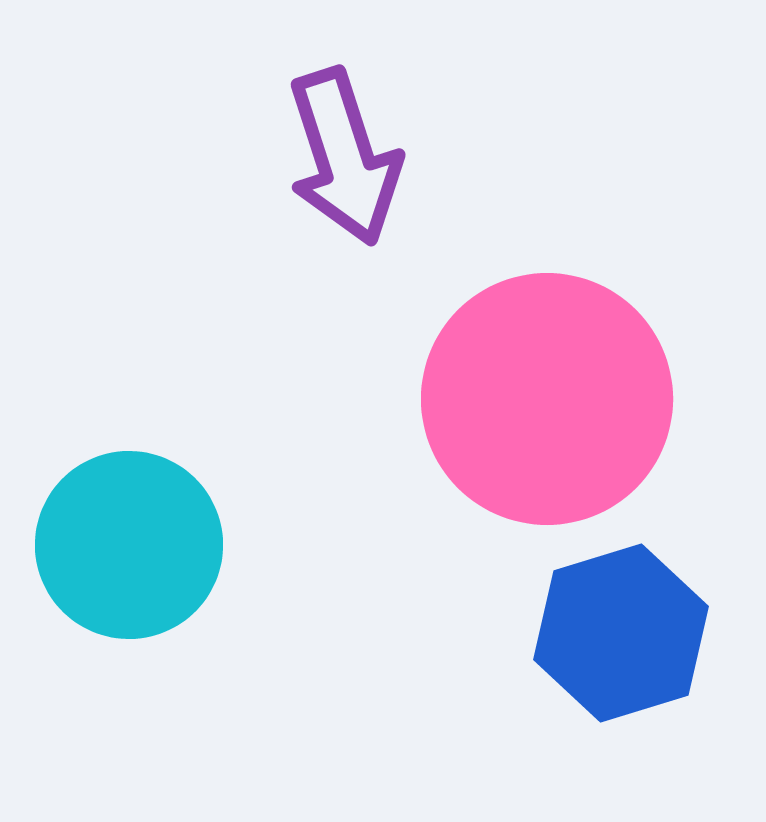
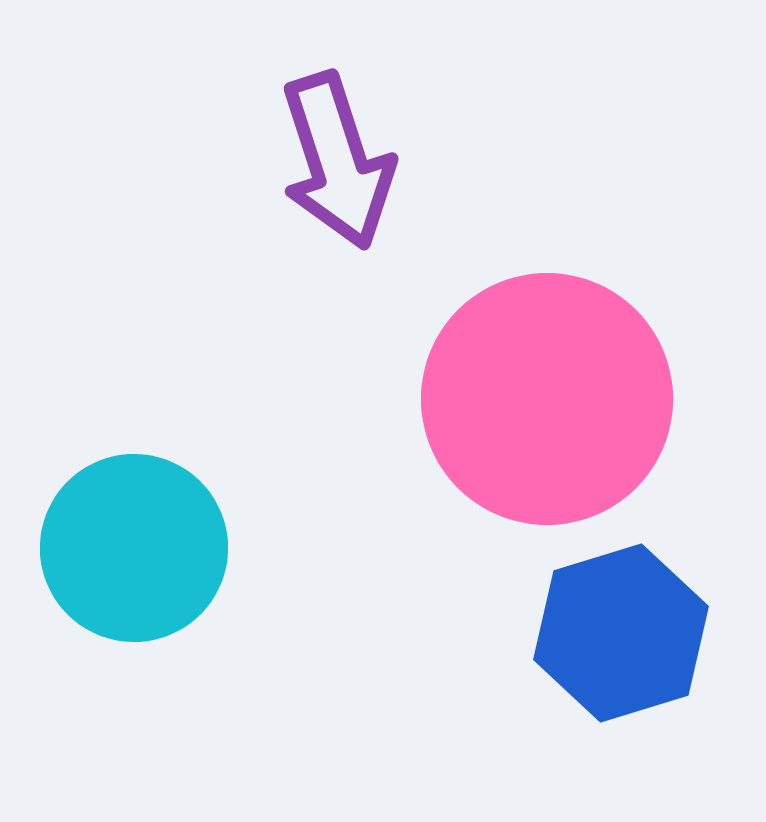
purple arrow: moved 7 px left, 4 px down
cyan circle: moved 5 px right, 3 px down
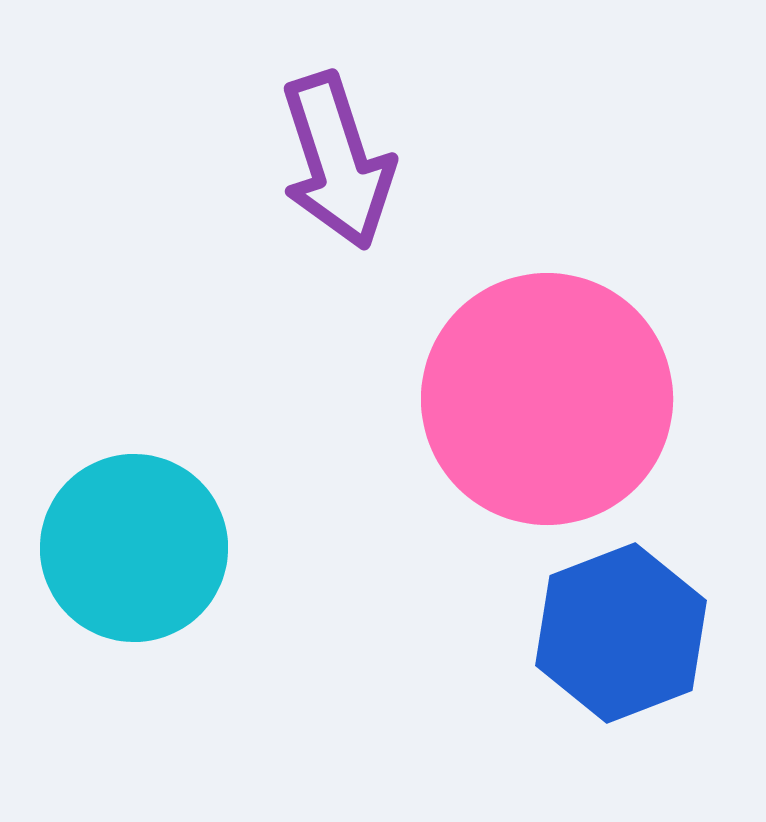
blue hexagon: rotated 4 degrees counterclockwise
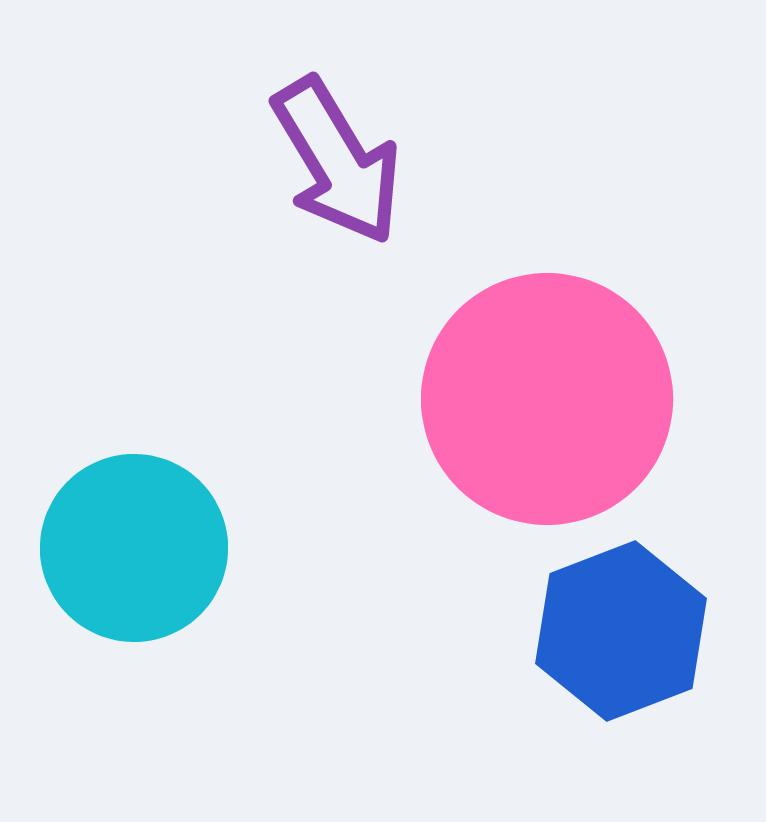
purple arrow: rotated 13 degrees counterclockwise
blue hexagon: moved 2 px up
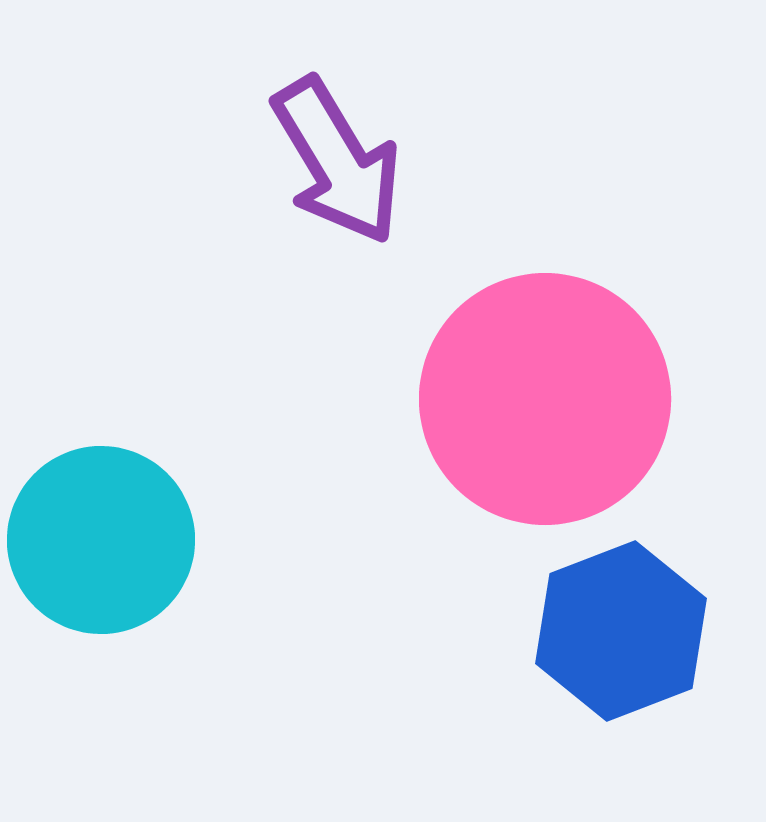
pink circle: moved 2 px left
cyan circle: moved 33 px left, 8 px up
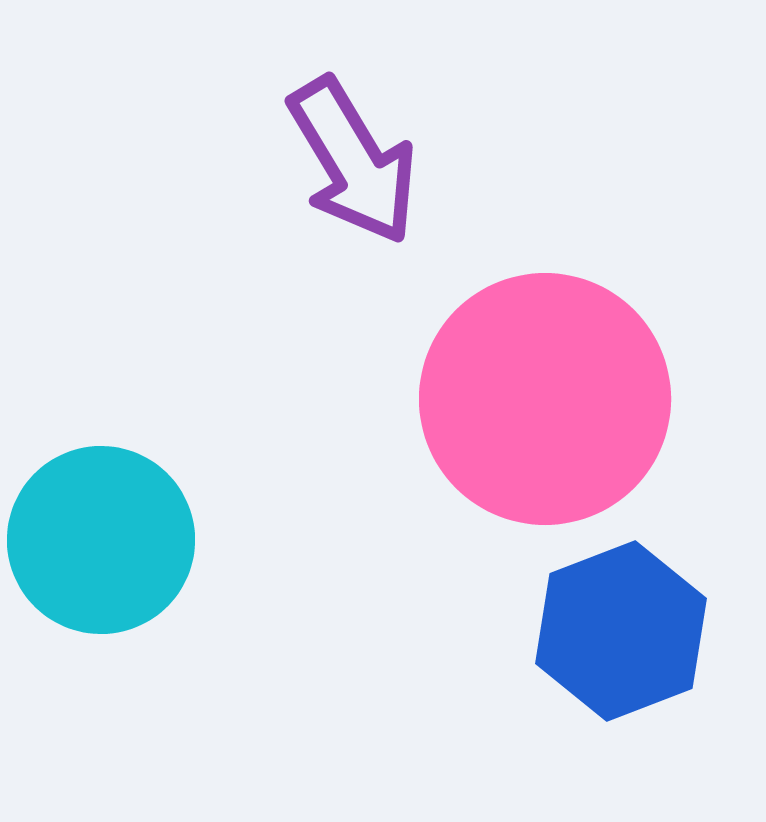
purple arrow: moved 16 px right
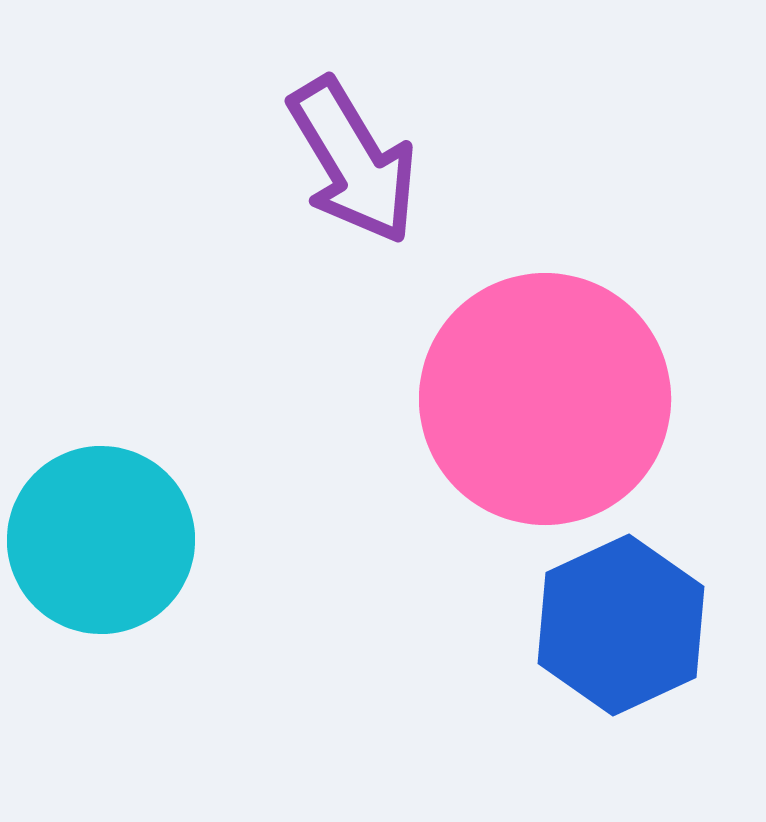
blue hexagon: moved 6 px up; rotated 4 degrees counterclockwise
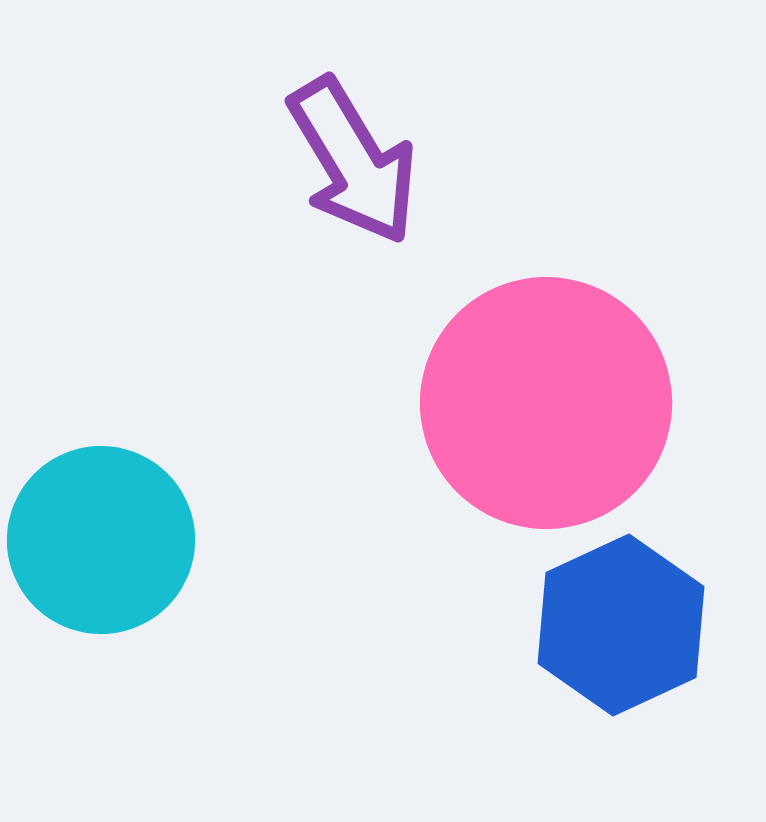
pink circle: moved 1 px right, 4 px down
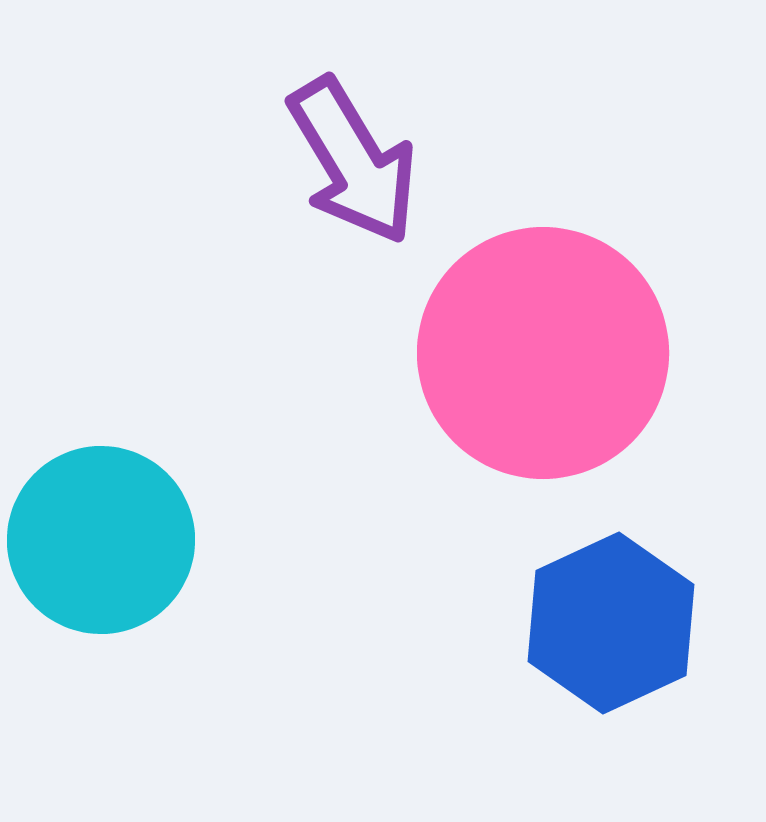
pink circle: moved 3 px left, 50 px up
blue hexagon: moved 10 px left, 2 px up
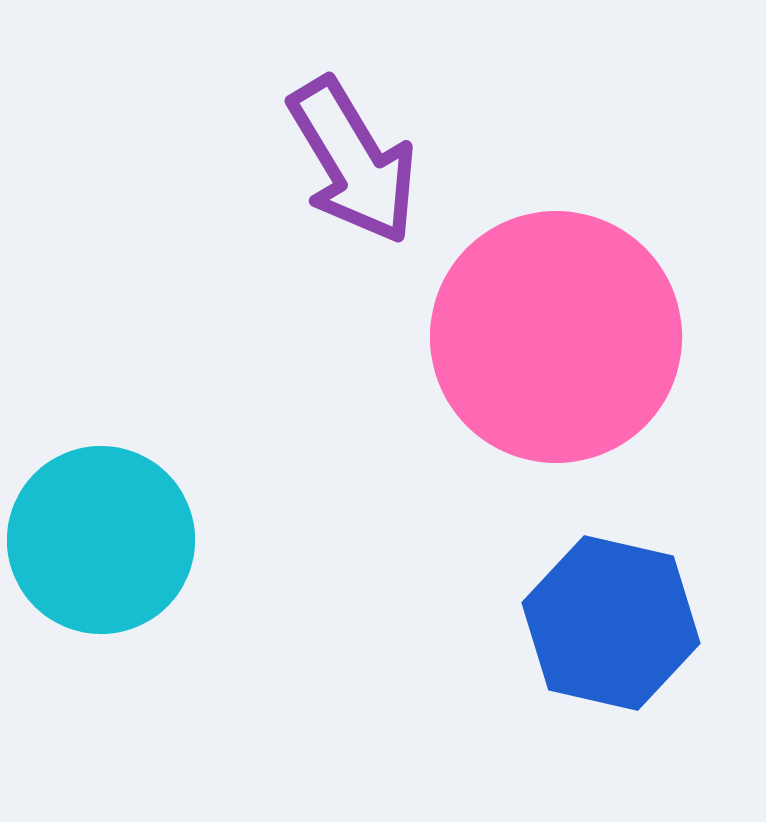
pink circle: moved 13 px right, 16 px up
blue hexagon: rotated 22 degrees counterclockwise
